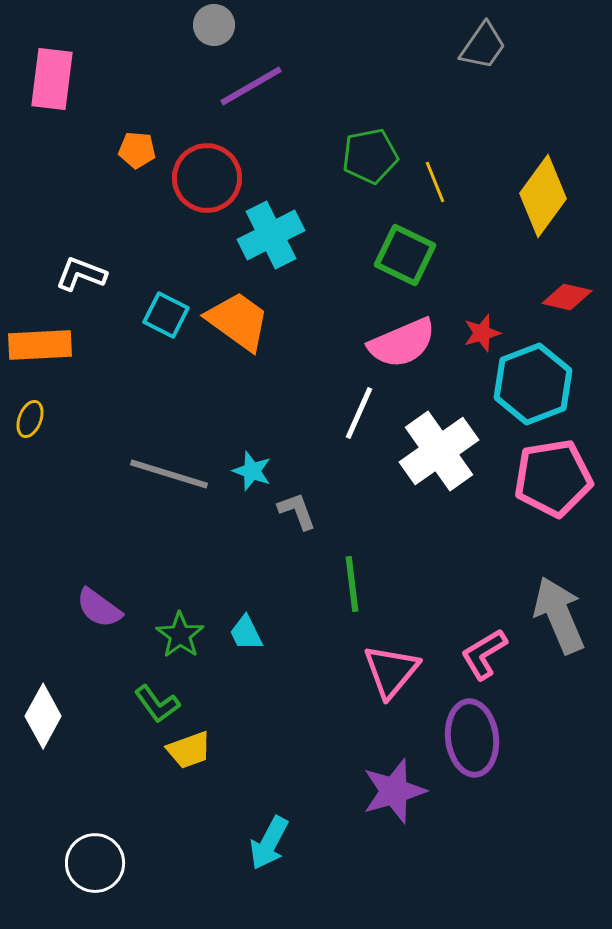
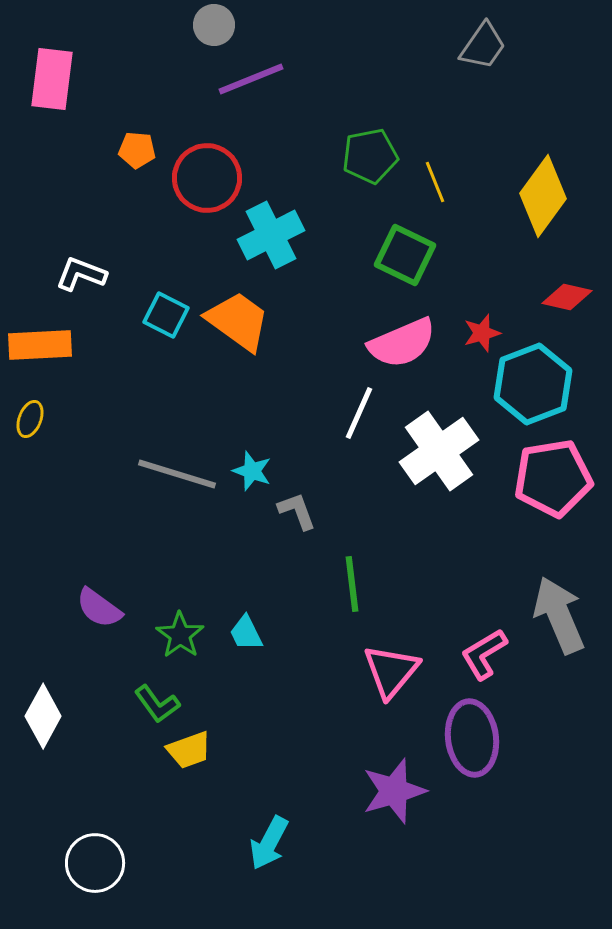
purple line: moved 7 px up; rotated 8 degrees clockwise
gray line: moved 8 px right
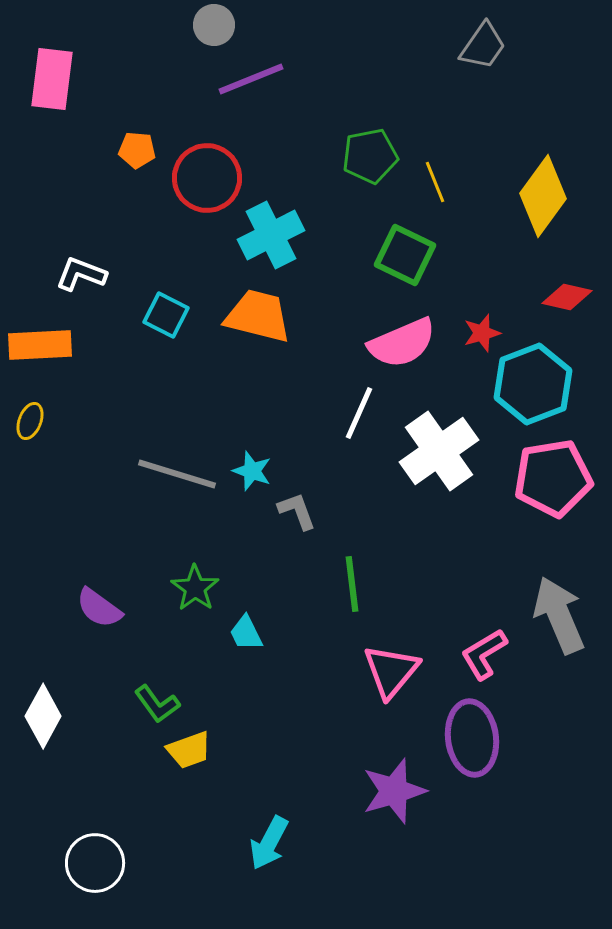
orange trapezoid: moved 20 px right, 5 px up; rotated 22 degrees counterclockwise
yellow ellipse: moved 2 px down
green star: moved 15 px right, 47 px up
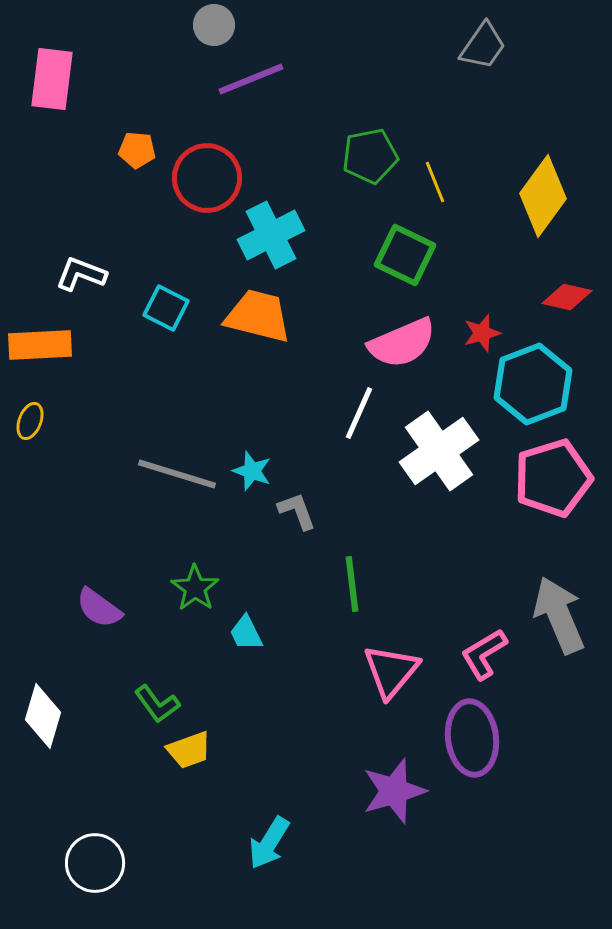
cyan square: moved 7 px up
pink pentagon: rotated 8 degrees counterclockwise
white diamond: rotated 12 degrees counterclockwise
cyan arrow: rotated 4 degrees clockwise
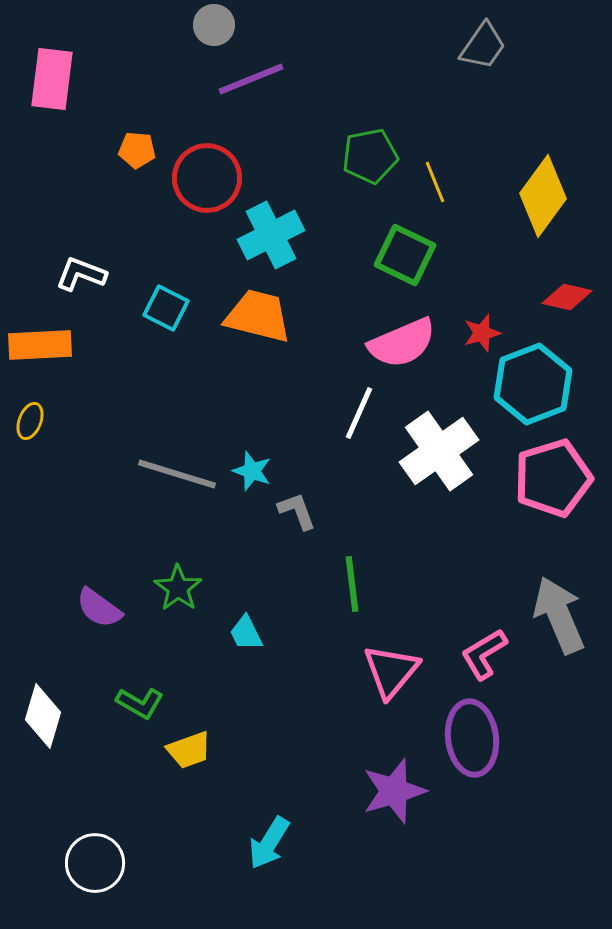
green star: moved 17 px left
green L-shape: moved 17 px left, 1 px up; rotated 24 degrees counterclockwise
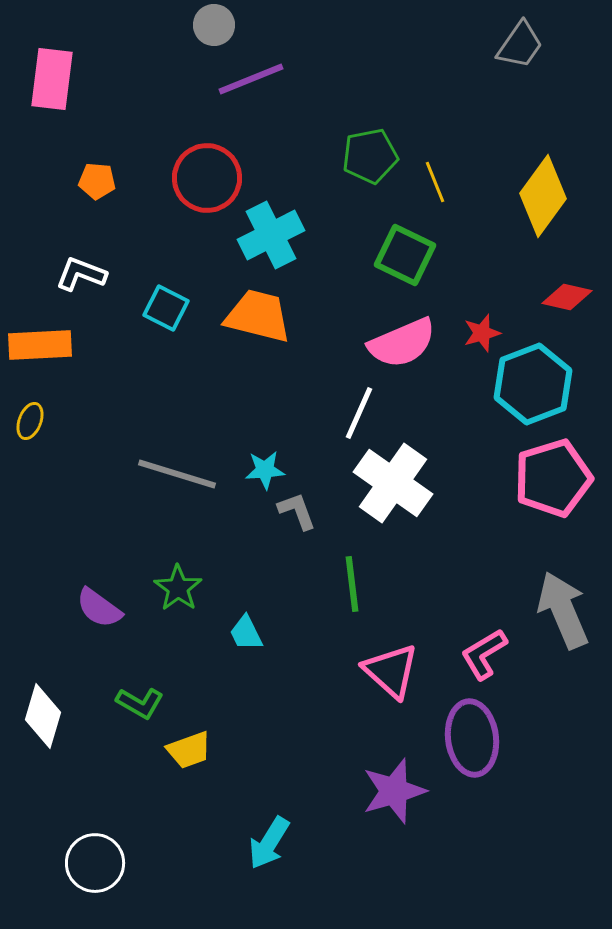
gray trapezoid: moved 37 px right, 1 px up
orange pentagon: moved 40 px left, 31 px down
white cross: moved 46 px left, 32 px down; rotated 20 degrees counterclockwise
cyan star: moved 13 px right, 1 px up; rotated 24 degrees counterclockwise
gray arrow: moved 4 px right, 5 px up
pink triangle: rotated 28 degrees counterclockwise
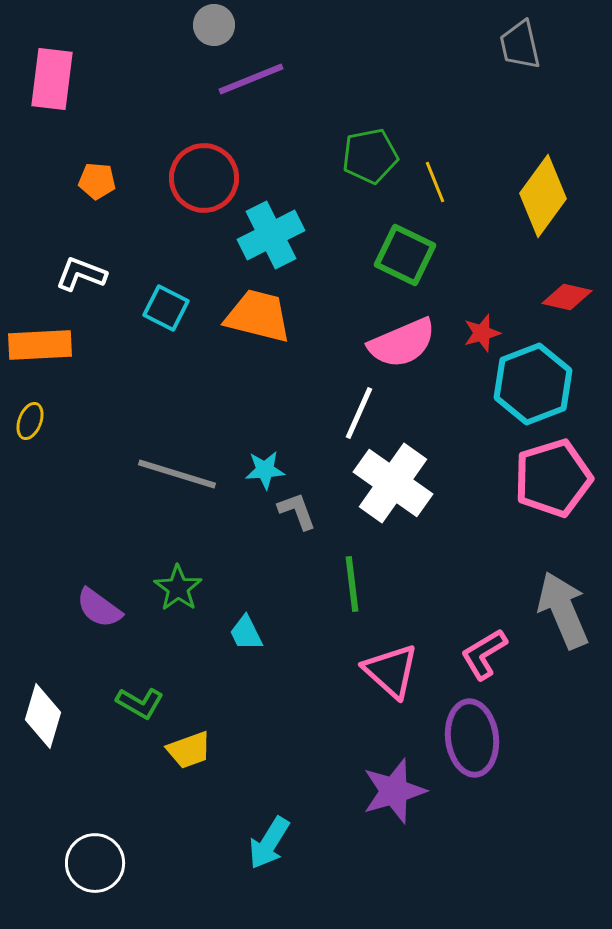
gray trapezoid: rotated 132 degrees clockwise
red circle: moved 3 px left
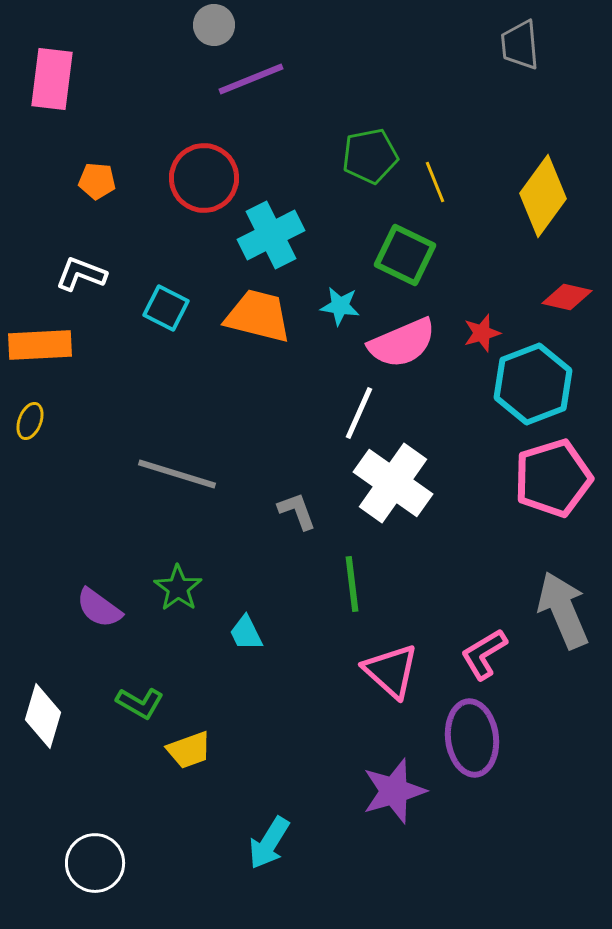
gray trapezoid: rotated 8 degrees clockwise
cyan star: moved 75 px right, 164 px up; rotated 12 degrees clockwise
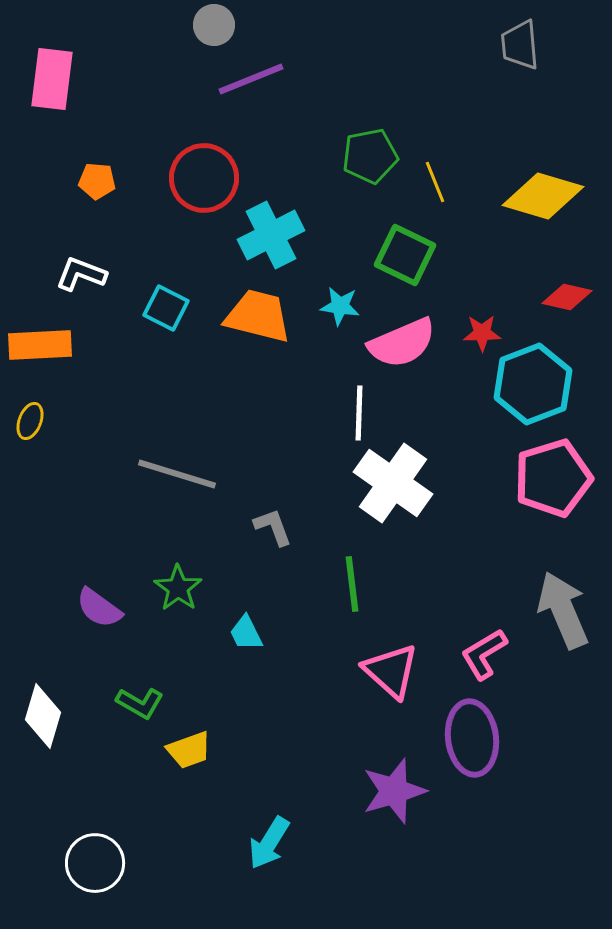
yellow diamond: rotated 70 degrees clockwise
red star: rotated 15 degrees clockwise
white line: rotated 22 degrees counterclockwise
gray L-shape: moved 24 px left, 16 px down
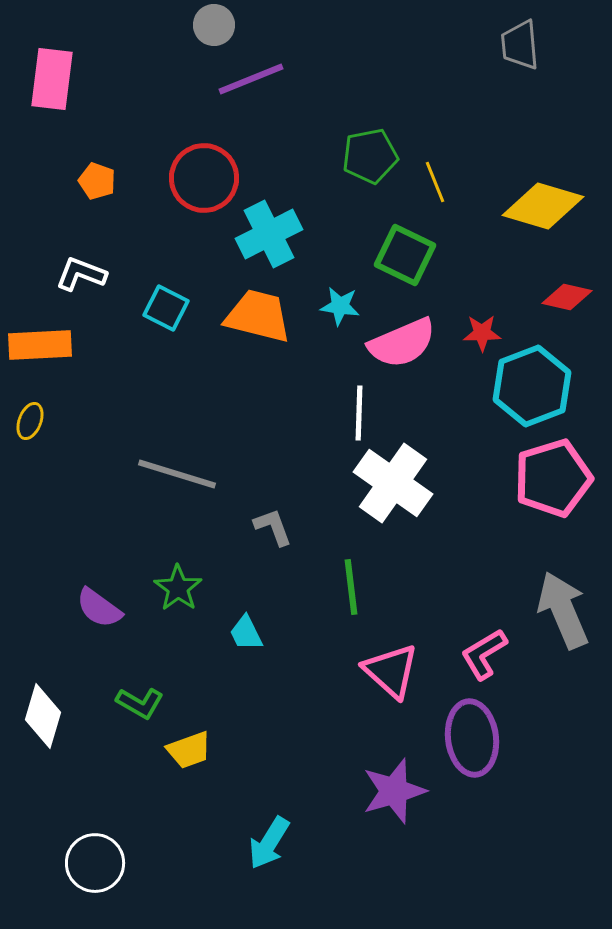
orange pentagon: rotated 15 degrees clockwise
yellow diamond: moved 10 px down
cyan cross: moved 2 px left, 1 px up
cyan hexagon: moved 1 px left, 2 px down
green line: moved 1 px left, 3 px down
